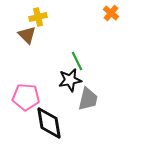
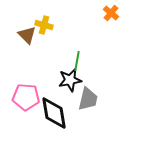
yellow cross: moved 6 px right, 8 px down; rotated 30 degrees clockwise
green line: rotated 36 degrees clockwise
black diamond: moved 5 px right, 10 px up
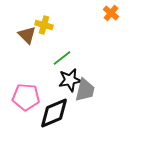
green line: moved 15 px left, 3 px up; rotated 42 degrees clockwise
gray trapezoid: moved 3 px left, 9 px up
black diamond: rotated 76 degrees clockwise
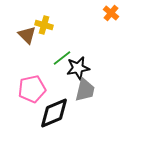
black star: moved 8 px right, 12 px up
pink pentagon: moved 6 px right, 8 px up; rotated 16 degrees counterclockwise
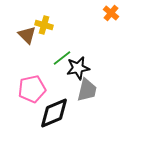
gray trapezoid: moved 2 px right
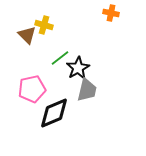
orange cross: rotated 28 degrees counterclockwise
green line: moved 2 px left
black star: rotated 20 degrees counterclockwise
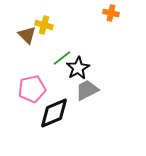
green line: moved 2 px right
gray trapezoid: rotated 130 degrees counterclockwise
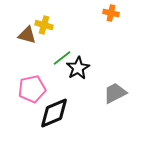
brown triangle: rotated 30 degrees counterclockwise
gray trapezoid: moved 28 px right, 3 px down
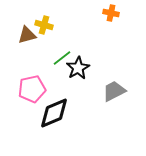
brown triangle: rotated 30 degrees counterclockwise
gray trapezoid: moved 1 px left, 2 px up
